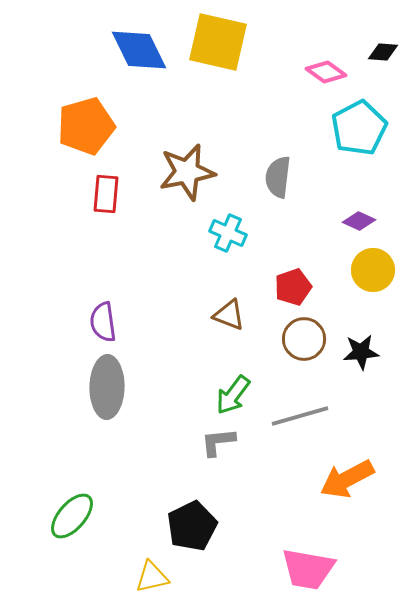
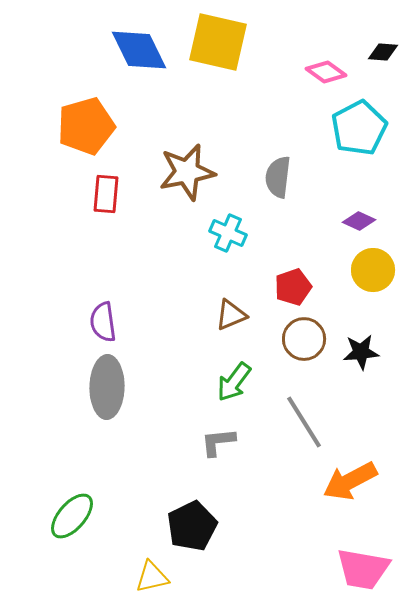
brown triangle: moved 2 px right; rotated 44 degrees counterclockwise
green arrow: moved 1 px right, 13 px up
gray line: moved 4 px right, 6 px down; rotated 74 degrees clockwise
orange arrow: moved 3 px right, 2 px down
pink trapezoid: moved 55 px right
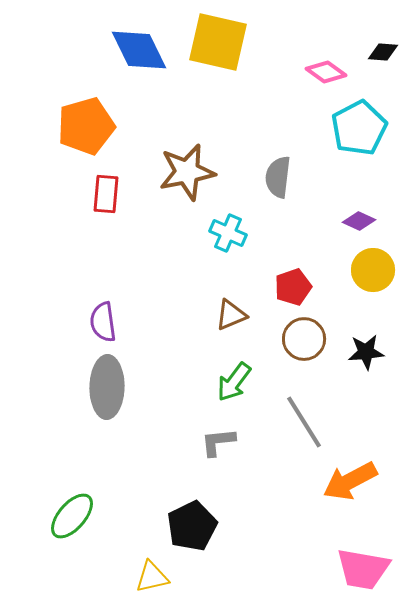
black star: moved 5 px right
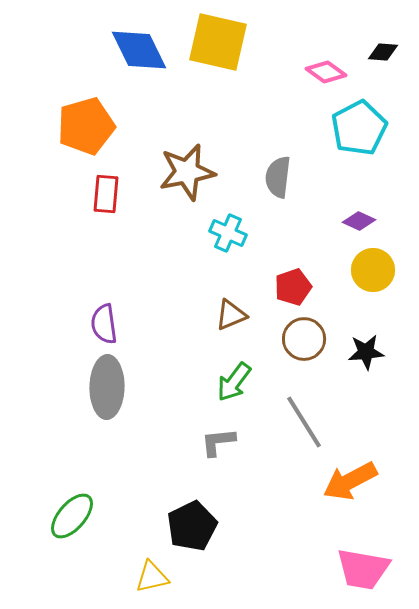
purple semicircle: moved 1 px right, 2 px down
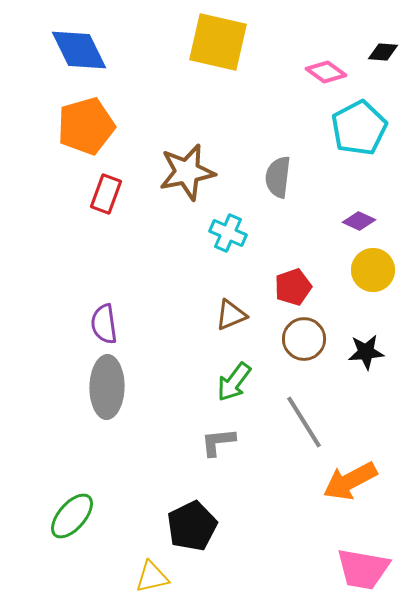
blue diamond: moved 60 px left
red rectangle: rotated 15 degrees clockwise
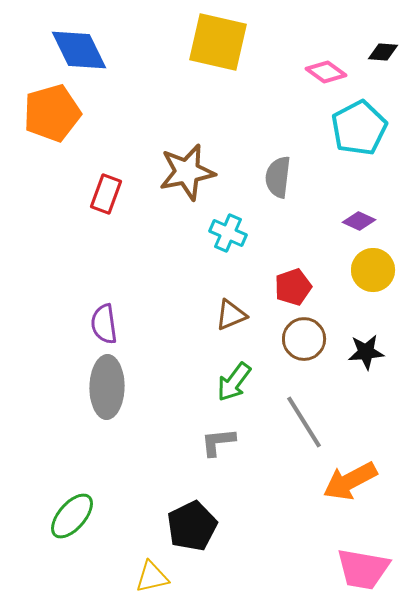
orange pentagon: moved 34 px left, 13 px up
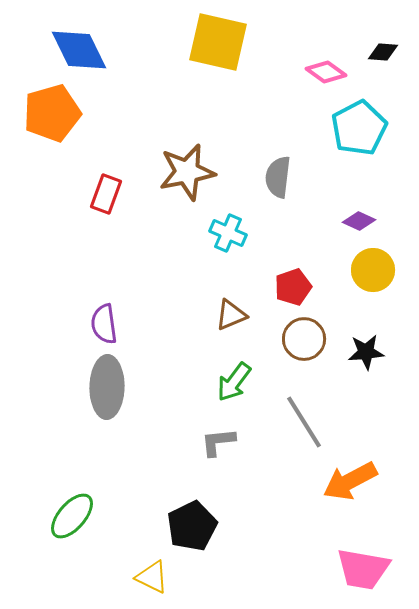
yellow triangle: rotated 39 degrees clockwise
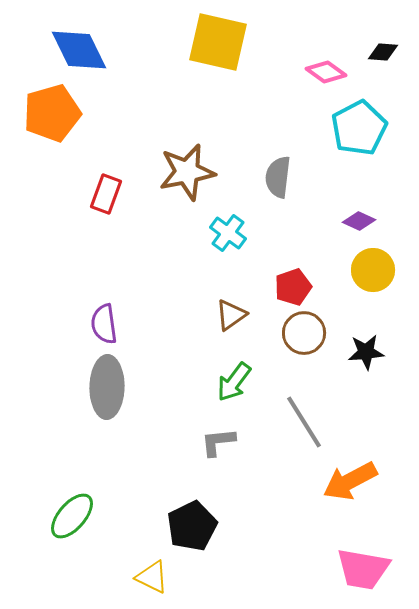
cyan cross: rotated 12 degrees clockwise
brown triangle: rotated 12 degrees counterclockwise
brown circle: moved 6 px up
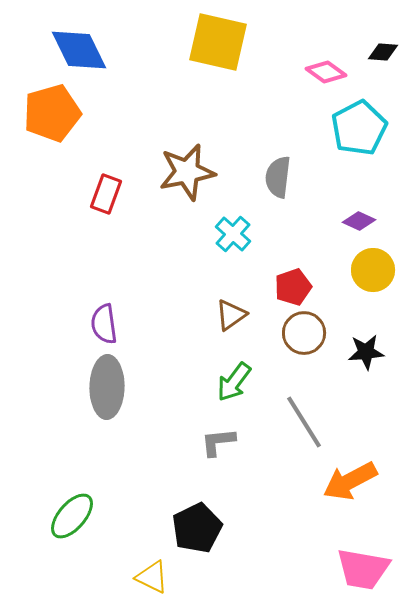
cyan cross: moved 5 px right, 1 px down; rotated 6 degrees clockwise
black pentagon: moved 5 px right, 2 px down
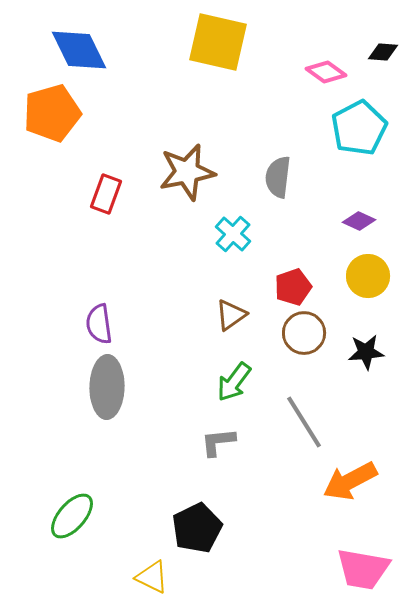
yellow circle: moved 5 px left, 6 px down
purple semicircle: moved 5 px left
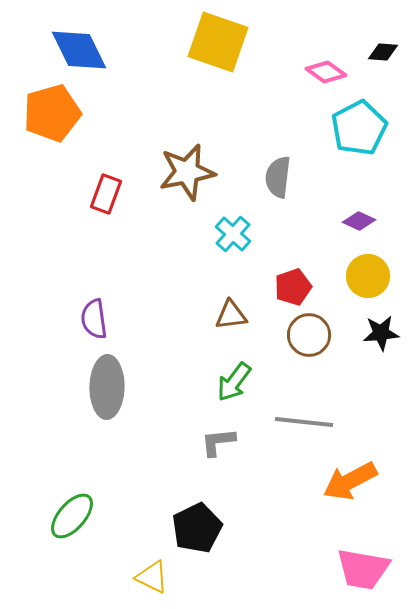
yellow square: rotated 6 degrees clockwise
brown triangle: rotated 28 degrees clockwise
purple semicircle: moved 5 px left, 5 px up
brown circle: moved 5 px right, 2 px down
black star: moved 15 px right, 19 px up
gray line: rotated 52 degrees counterclockwise
